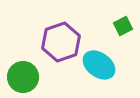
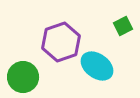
cyan ellipse: moved 2 px left, 1 px down
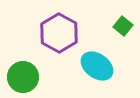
green square: rotated 24 degrees counterclockwise
purple hexagon: moved 2 px left, 9 px up; rotated 12 degrees counterclockwise
